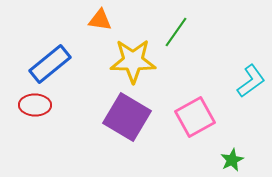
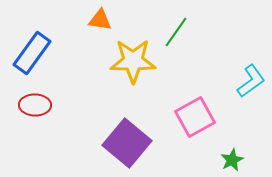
blue rectangle: moved 18 px left, 11 px up; rotated 15 degrees counterclockwise
purple square: moved 26 px down; rotated 9 degrees clockwise
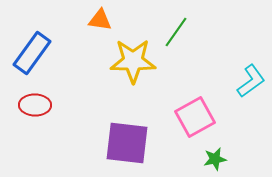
purple square: rotated 33 degrees counterclockwise
green star: moved 17 px left, 1 px up; rotated 15 degrees clockwise
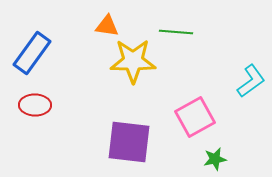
orange triangle: moved 7 px right, 6 px down
green line: rotated 60 degrees clockwise
purple square: moved 2 px right, 1 px up
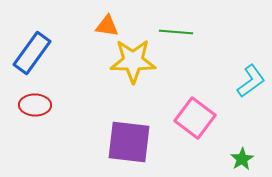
pink square: moved 1 px down; rotated 24 degrees counterclockwise
green star: moved 27 px right; rotated 20 degrees counterclockwise
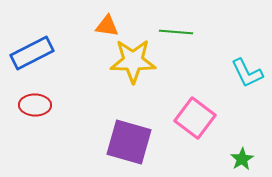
blue rectangle: rotated 27 degrees clockwise
cyan L-shape: moved 4 px left, 8 px up; rotated 100 degrees clockwise
purple square: rotated 9 degrees clockwise
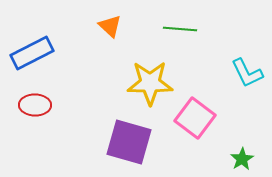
orange triangle: moved 3 px right; rotated 35 degrees clockwise
green line: moved 4 px right, 3 px up
yellow star: moved 17 px right, 22 px down
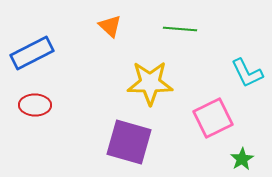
pink square: moved 18 px right; rotated 27 degrees clockwise
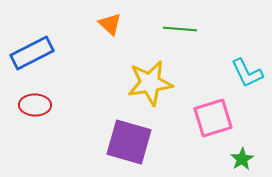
orange triangle: moved 2 px up
yellow star: rotated 9 degrees counterclockwise
pink square: rotated 9 degrees clockwise
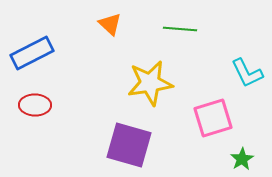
purple square: moved 3 px down
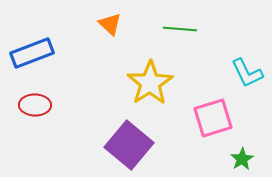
blue rectangle: rotated 6 degrees clockwise
yellow star: rotated 24 degrees counterclockwise
purple square: rotated 24 degrees clockwise
